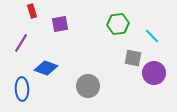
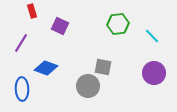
purple square: moved 2 px down; rotated 36 degrees clockwise
gray square: moved 30 px left, 9 px down
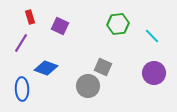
red rectangle: moved 2 px left, 6 px down
gray square: rotated 12 degrees clockwise
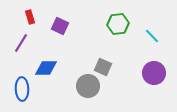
blue diamond: rotated 20 degrees counterclockwise
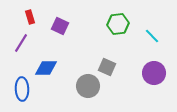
gray square: moved 4 px right
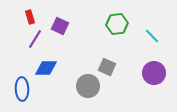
green hexagon: moved 1 px left
purple line: moved 14 px right, 4 px up
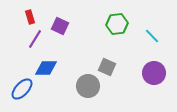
blue ellipse: rotated 45 degrees clockwise
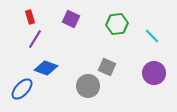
purple square: moved 11 px right, 7 px up
blue diamond: rotated 20 degrees clockwise
